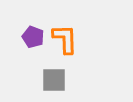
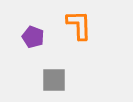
orange L-shape: moved 14 px right, 14 px up
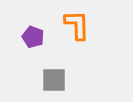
orange L-shape: moved 2 px left
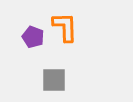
orange L-shape: moved 12 px left, 2 px down
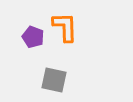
gray square: rotated 12 degrees clockwise
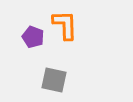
orange L-shape: moved 2 px up
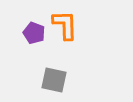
purple pentagon: moved 1 px right, 4 px up
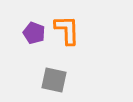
orange L-shape: moved 2 px right, 5 px down
